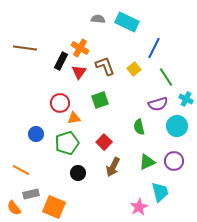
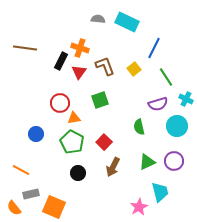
orange cross: rotated 12 degrees counterclockwise
green pentagon: moved 5 px right, 1 px up; rotated 25 degrees counterclockwise
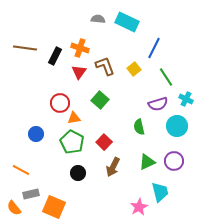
black rectangle: moved 6 px left, 5 px up
green square: rotated 30 degrees counterclockwise
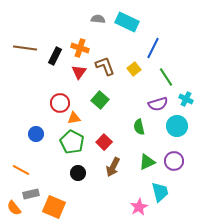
blue line: moved 1 px left
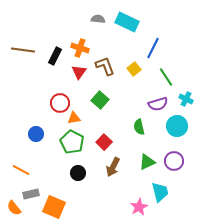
brown line: moved 2 px left, 2 px down
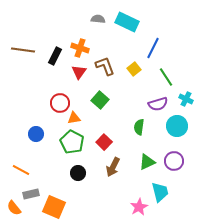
green semicircle: rotated 21 degrees clockwise
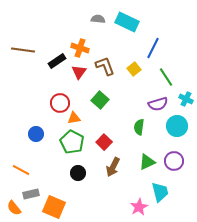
black rectangle: moved 2 px right, 5 px down; rotated 30 degrees clockwise
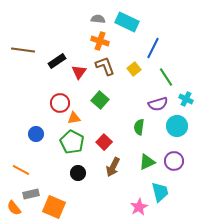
orange cross: moved 20 px right, 7 px up
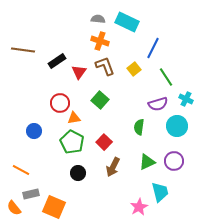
blue circle: moved 2 px left, 3 px up
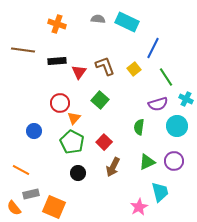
orange cross: moved 43 px left, 17 px up
black rectangle: rotated 30 degrees clockwise
orange triangle: rotated 40 degrees counterclockwise
